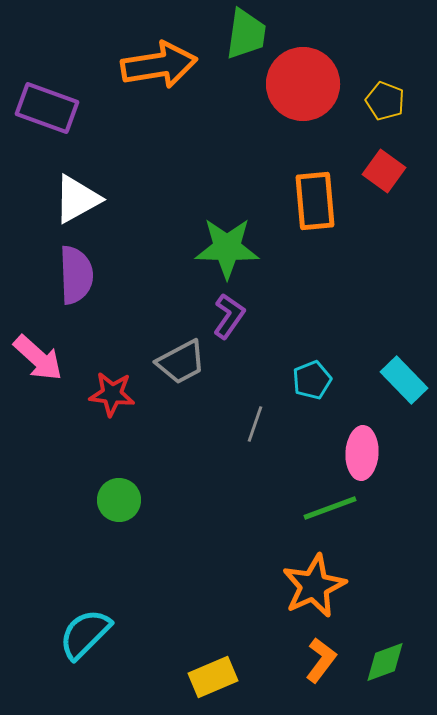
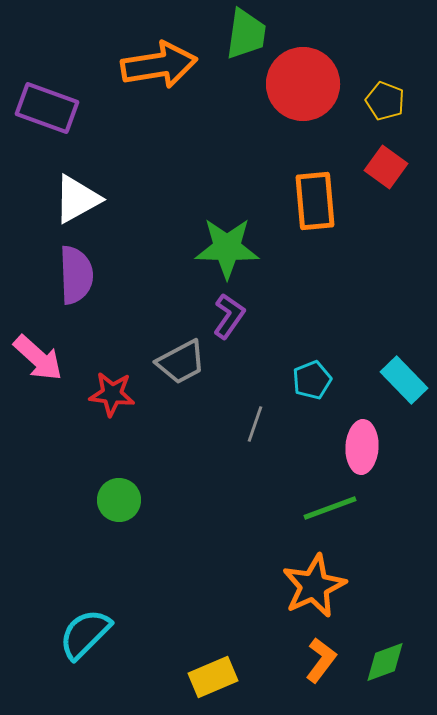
red square: moved 2 px right, 4 px up
pink ellipse: moved 6 px up
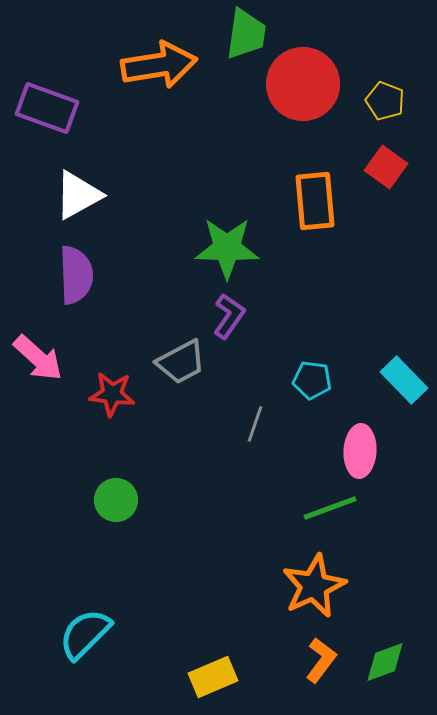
white triangle: moved 1 px right, 4 px up
cyan pentagon: rotated 30 degrees clockwise
pink ellipse: moved 2 px left, 4 px down
green circle: moved 3 px left
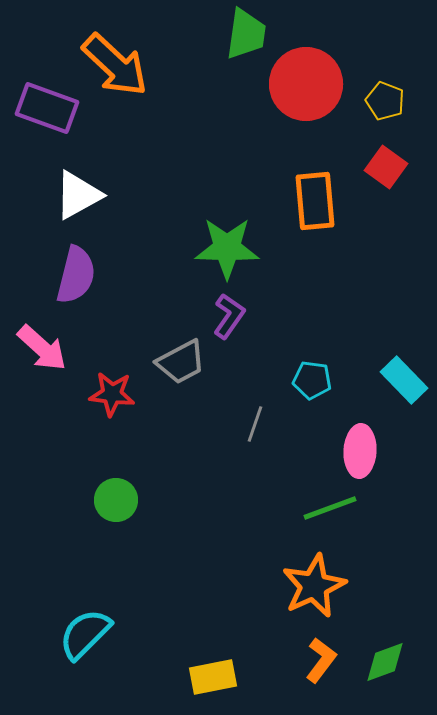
orange arrow: moved 44 px left; rotated 52 degrees clockwise
red circle: moved 3 px right
purple semicircle: rotated 16 degrees clockwise
pink arrow: moved 4 px right, 10 px up
yellow rectangle: rotated 12 degrees clockwise
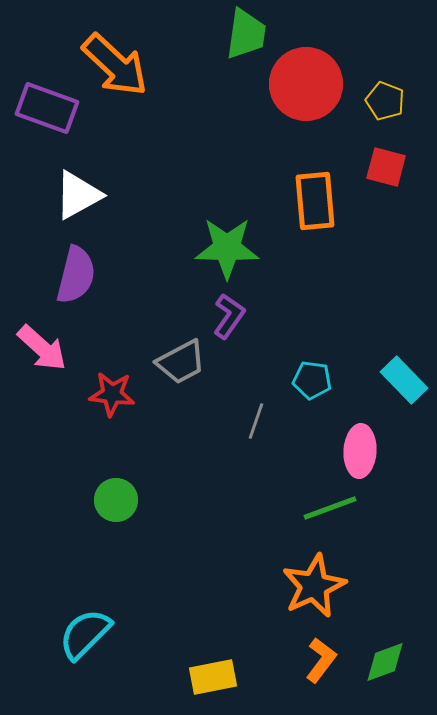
red square: rotated 21 degrees counterclockwise
gray line: moved 1 px right, 3 px up
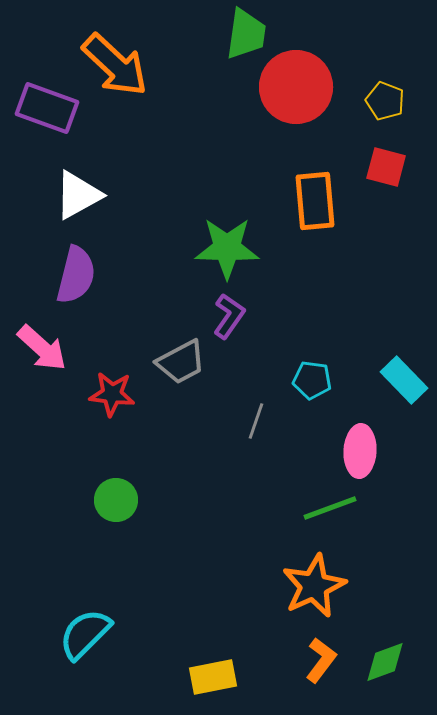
red circle: moved 10 px left, 3 px down
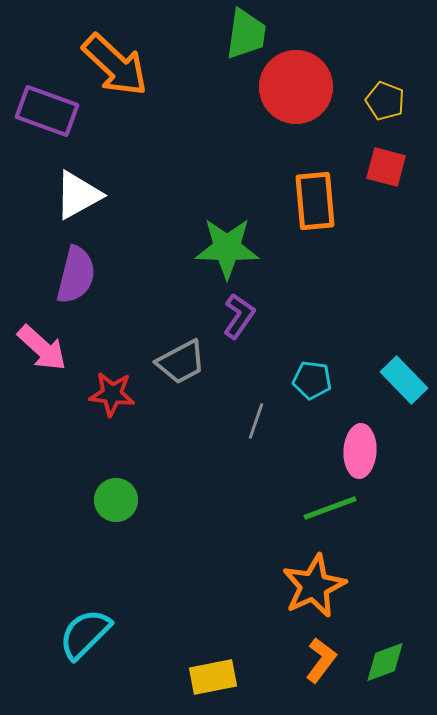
purple rectangle: moved 3 px down
purple L-shape: moved 10 px right
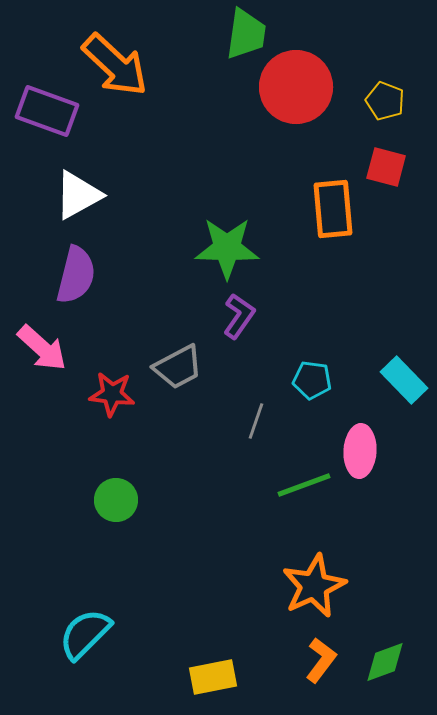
orange rectangle: moved 18 px right, 8 px down
gray trapezoid: moved 3 px left, 5 px down
green line: moved 26 px left, 23 px up
